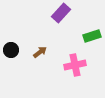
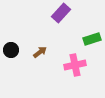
green rectangle: moved 3 px down
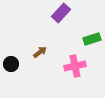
black circle: moved 14 px down
pink cross: moved 1 px down
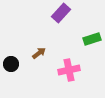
brown arrow: moved 1 px left, 1 px down
pink cross: moved 6 px left, 4 px down
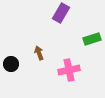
purple rectangle: rotated 12 degrees counterclockwise
brown arrow: rotated 72 degrees counterclockwise
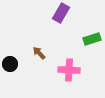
brown arrow: rotated 24 degrees counterclockwise
black circle: moved 1 px left
pink cross: rotated 15 degrees clockwise
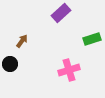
purple rectangle: rotated 18 degrees clockwise
brown arrow: moved 17 px left, 12 px up; rotated 80 degrees clockwise
pink cross: rotated 20 degrees counterclockwise
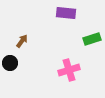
purple rectangle: moved 5 px right; rotated 48 degrees clockwise
black circle: moved 1 px up
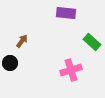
green rectangle: moved 3 px down; rotated 60 degrees clockwise
pink cross: moved 2 px right
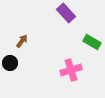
purple rectangle: rotated 42 degrees clockwise
green rectangle: rotated 12 degrees counterclockwise
